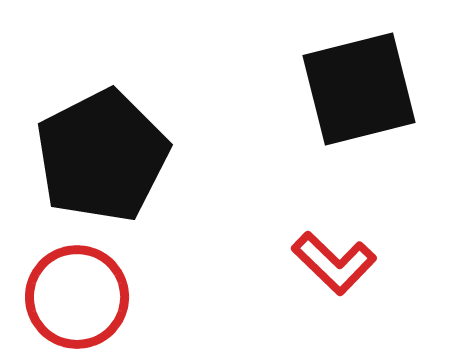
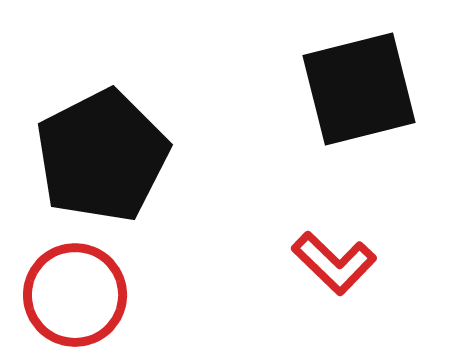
red circle: moved 2 px left, 2 px up
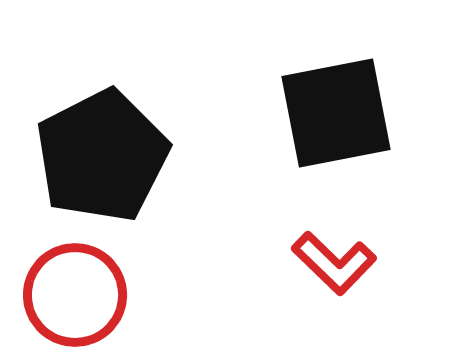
black square: moved 23 px left, 24 px down; rotated 3 degrees clockwise
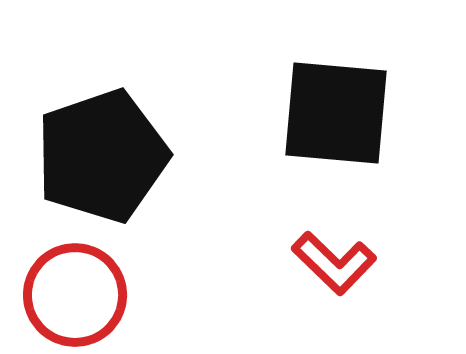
black square: rotated 16 degrees clockwise
black pentagon: rotated 8 degrees clockwise
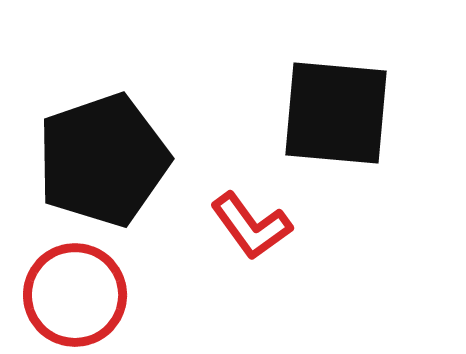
black pentagon: moved 1 px right, 4 px down
red L-shape: moved 83 px left, 37 px up; rotated 10 degrees clockwise
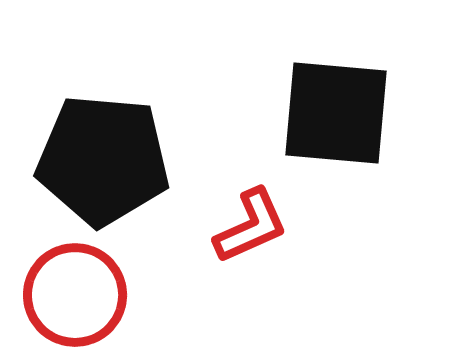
black pentagon: rotated 24 degrees clockwise
red L-shape: rotated 78 degrees counterclockwise
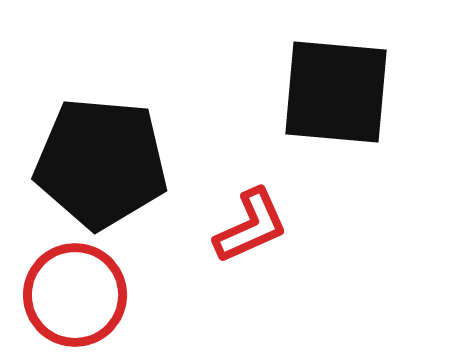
black square: moved 21 px up
black pentagon: moved 2 px left, 3 px down
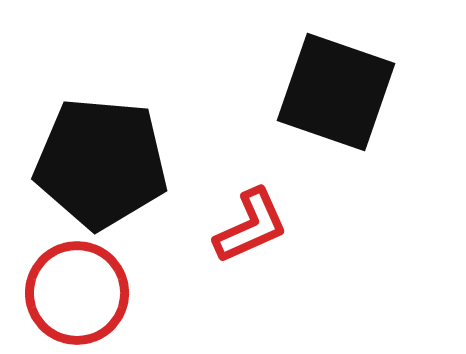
black square: rotated 14 degrees clockwise
red circle: moved 2 px right, 2 px up
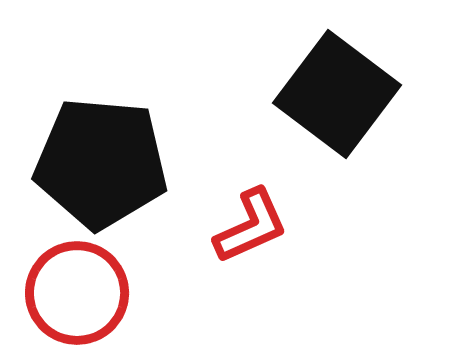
black square: moved 1 px right, 2 px down; rotated 18 degrees clockwise
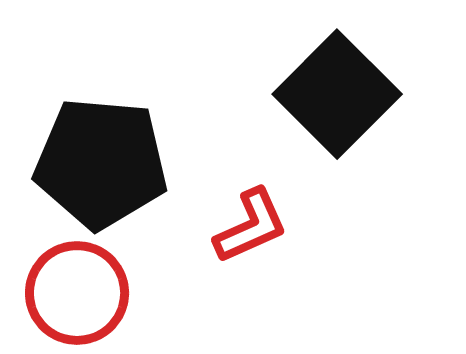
black square: rotated 8 degrees clockwise
